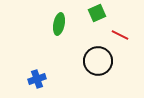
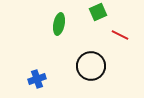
green square: moved 1 px right, 1 px up
black circle: moved 7 px left, 5 px down
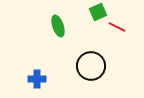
green ellipse: moved 1 px left, 2 px down; rotated 30 degrees counterclockwise
red line: moved 3 px left, 8 px up
blue cross: rotated 18 degrees clockwise
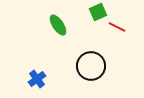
green ellipse: moved 1 px up; rotated 15 degrees counterclockwise
blue cross: rotated 36 degrees counterclockwise
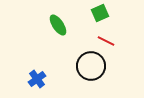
green square: moved 2 px right, 1 px down
red line: moved 11 px left, 14 px down
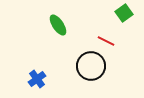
green square: moved 24 px right; rotated 12 degrees counterclockwise
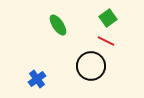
green square: moved 16 px left, 5 px down
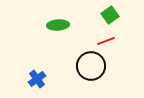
green square: moved 2 px right, 3 px up
green ellipse: rotated 60 degrees counterclockwise
red line: rotated 48 degrees counterclockwise
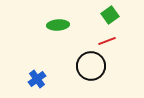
red line: moved 1 px right
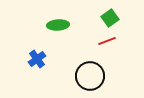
green square: moved 3 px down
black circle: moved 1 px left, 10 px down
blue cross: moved 20 px up
